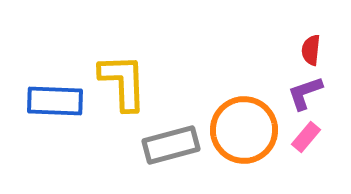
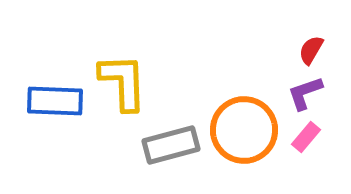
red semicircle: rotated 24 degrees clockwise
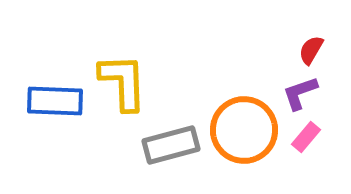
purple L-shape: moved 5 px left
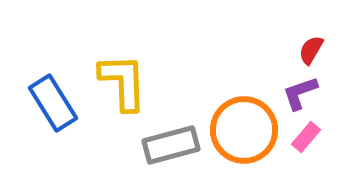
blue rectangle: moved 2 px left, 2 px down; rotated 56 degrees clockwise
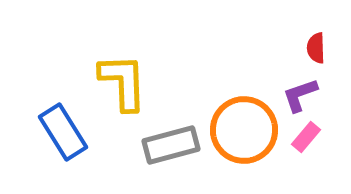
red semicircle: moved 5 px right, 2 px up; rotated 32 degrees counterclockwise
purple L-shape: moved 2 px down
blue rectangle: moved 10 px right, 29 px down
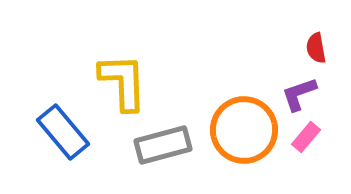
red semicircle: rotated 8 degrees counterclockwise
purple L-shape: moved 1 px left, 1 px up
blue rectangle: rotated 8 degrees counterclockwise
gray rectangle: moved 8 px left
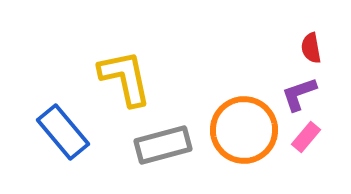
red semicircle: moved 5 px left
yellow L-shape: moved 2 px right, 4 px up; rotated 10 degrees counterclockwise
